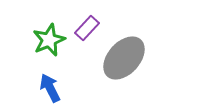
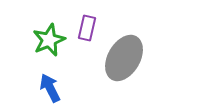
purple rectangle: rotated 30 degrees counterclockwise
gray ellipse: rotated 12 degrees counterclockwise
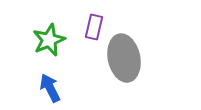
purple rectangle: moved 7 px right, 1 px up
gray ellipse: rotated 42 degrees counterclockwise
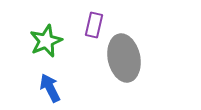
purple rectangle: moved 2 px up
green star: moved 3 px left, 1 px down
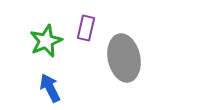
purple rectangle: moved 8 px left, 3 px down
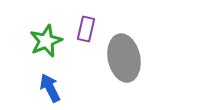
purple rectangle: moved 1 px down
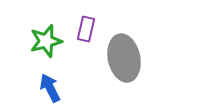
green star: rotated 8 degrees clockwise
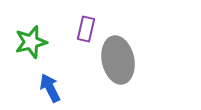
green star: moved 15 px left, 1 px down
gray ellipse: moved 6 px left, 2 px down
